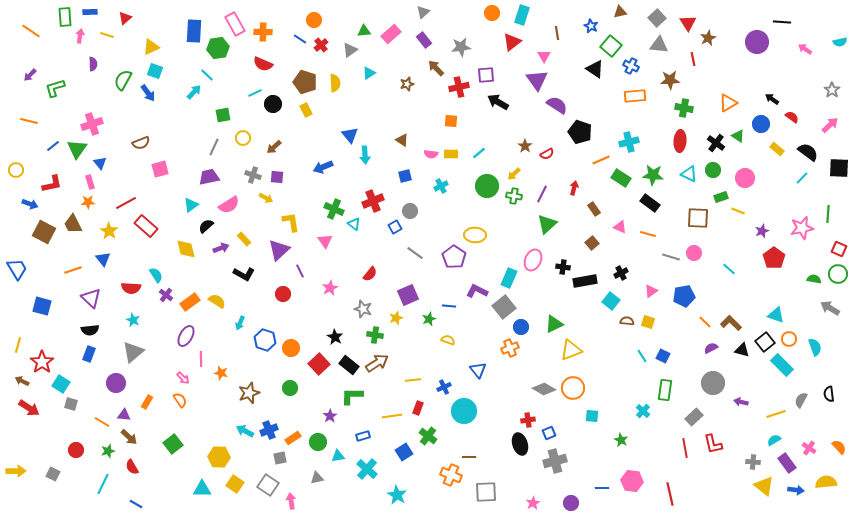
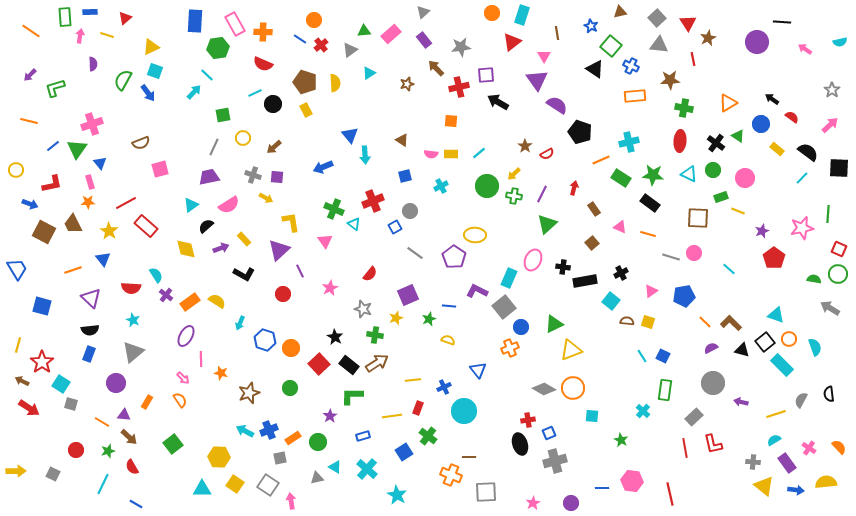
blue rectangle at (194, 31): moved 1 px right, 10 px up
cyan triangle at (338, 456): moved 3 px left, 11 px down; rotated 40 degrees clockwise
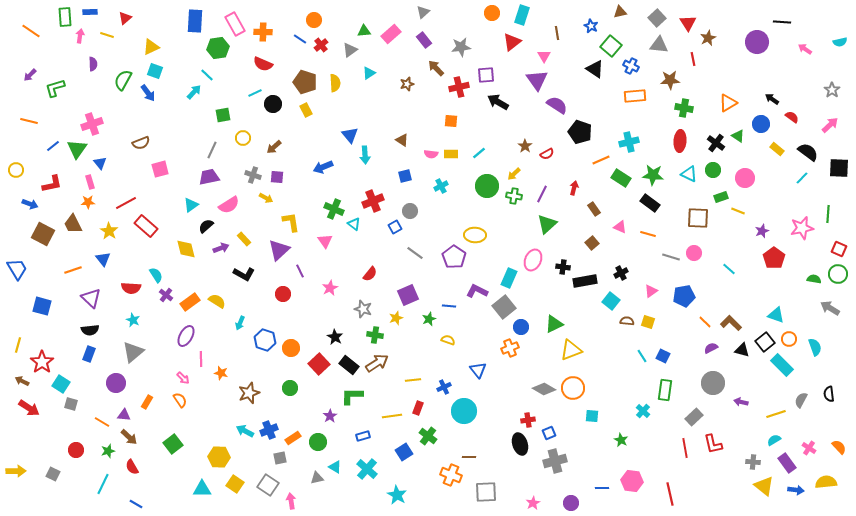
gray line at (214, 147): moved 2 px left, 3 px down
brown square at (44, 232): moved 1 px left, 2 px down
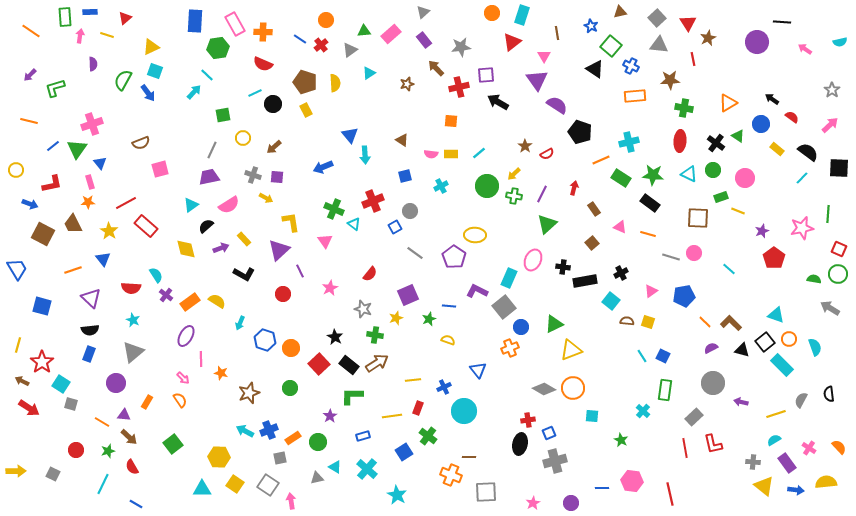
orange circle at (314, 20): moved 12 px right
black ellipse at (520, 444): rotated 30 degrees clockwise
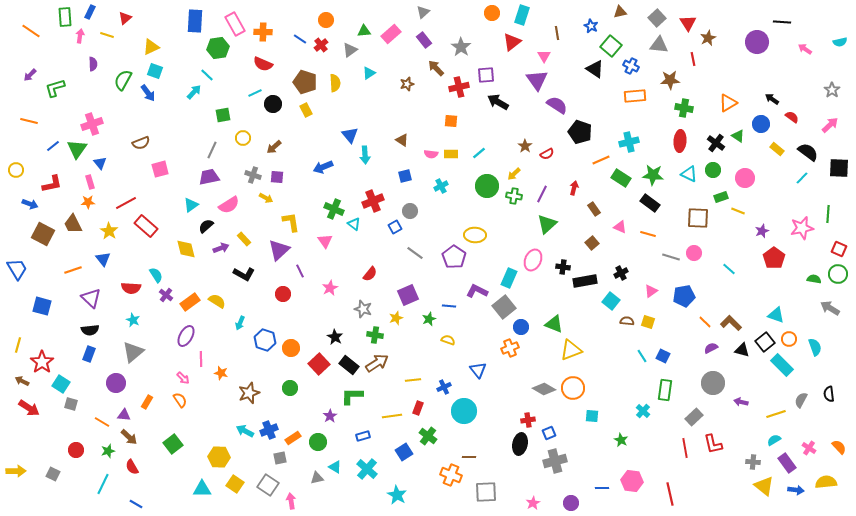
blue rectangle at (90, 12): rotated 64 degrees counterclockwise
gray star at (461, 47): rotated 30 degrees counterclockwise
green triangle at (554, 324): rotated 48 degrees clockwise
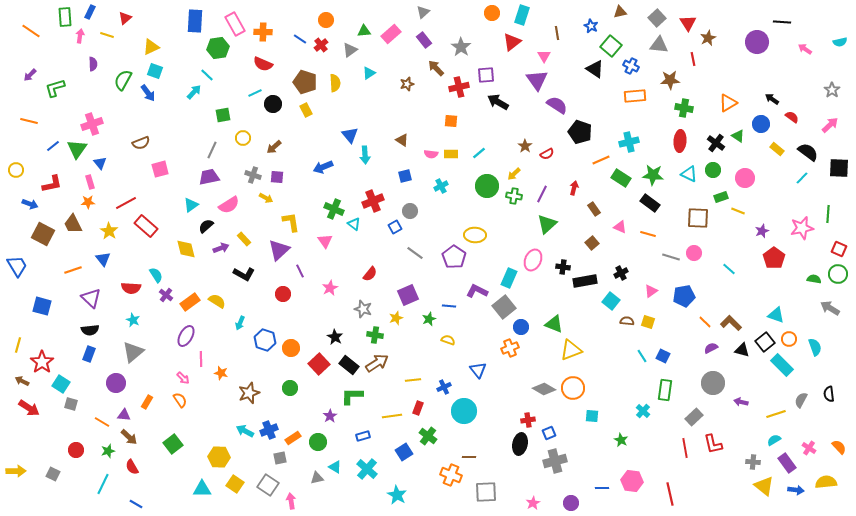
blue trapezoid at (17, 269): moved 3 px up
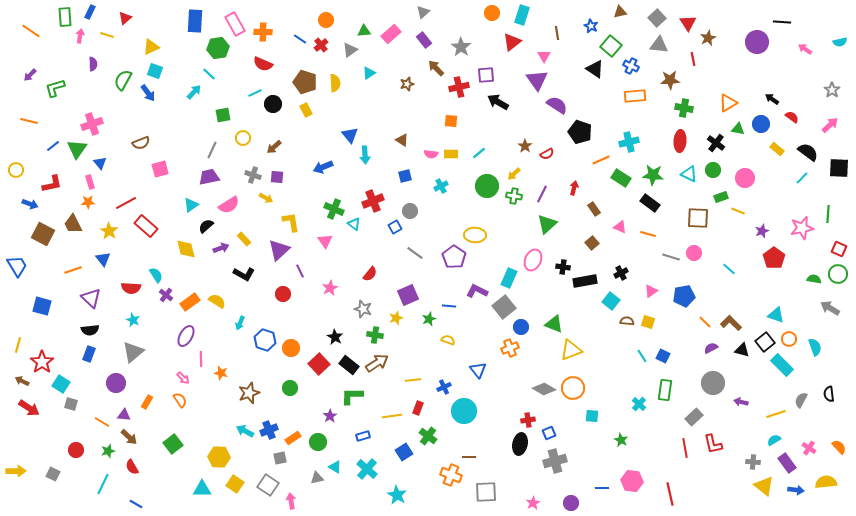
cyan line at (207, 75): moved 2 px right, 1 px up
green triangle at (738, 136): moved 7 px up; rotated 24 degrees counterclockwise
cyan cross at (643, 411): moved 4 px left, 7 px up
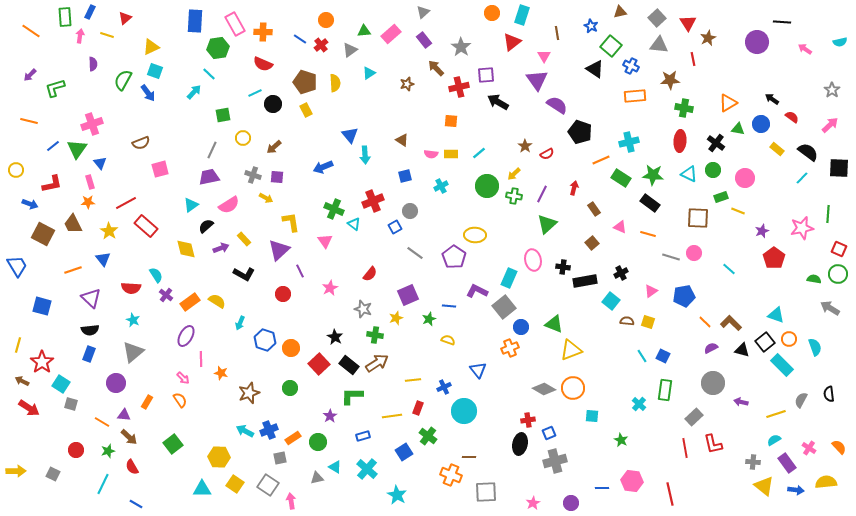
pink ellipse at (533, 260): rotated 35 degrees counterclockwise
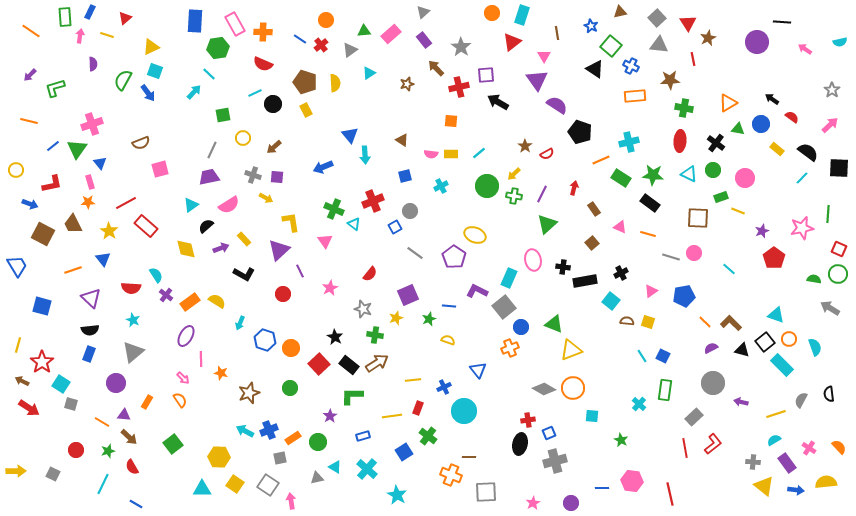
yellow ellipse at (475, 235): rotated 20 degrees clockwise
red L-shape at (713, 444): rotated 115 degrees counterclockwise
